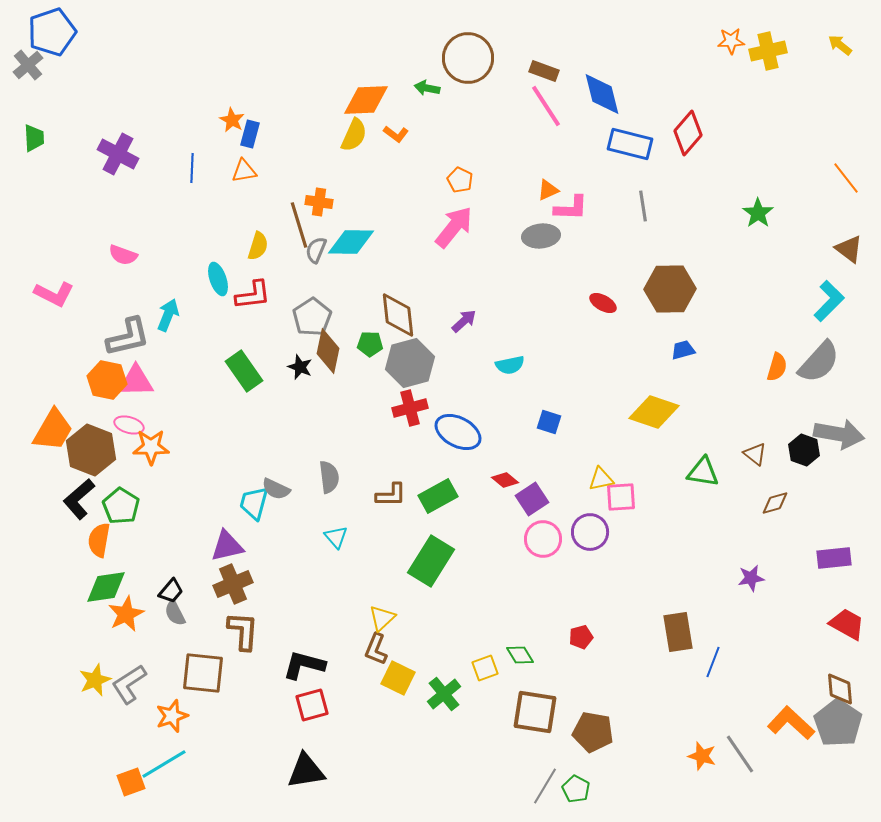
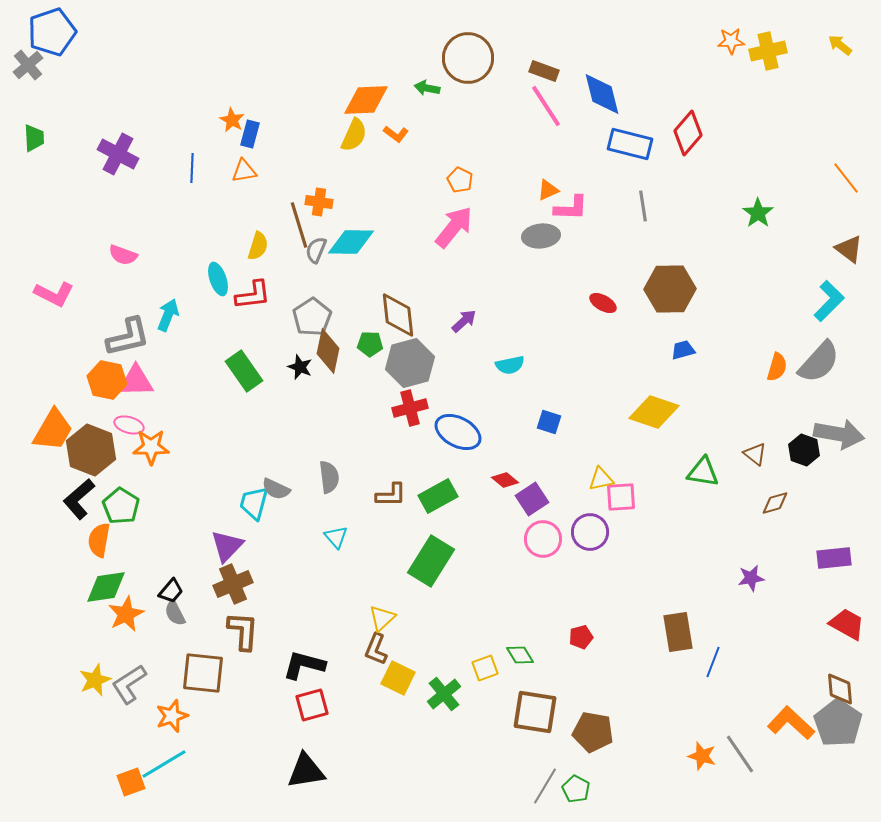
purple triangle at (227, 546): rotated 33 degrees counterclockwise
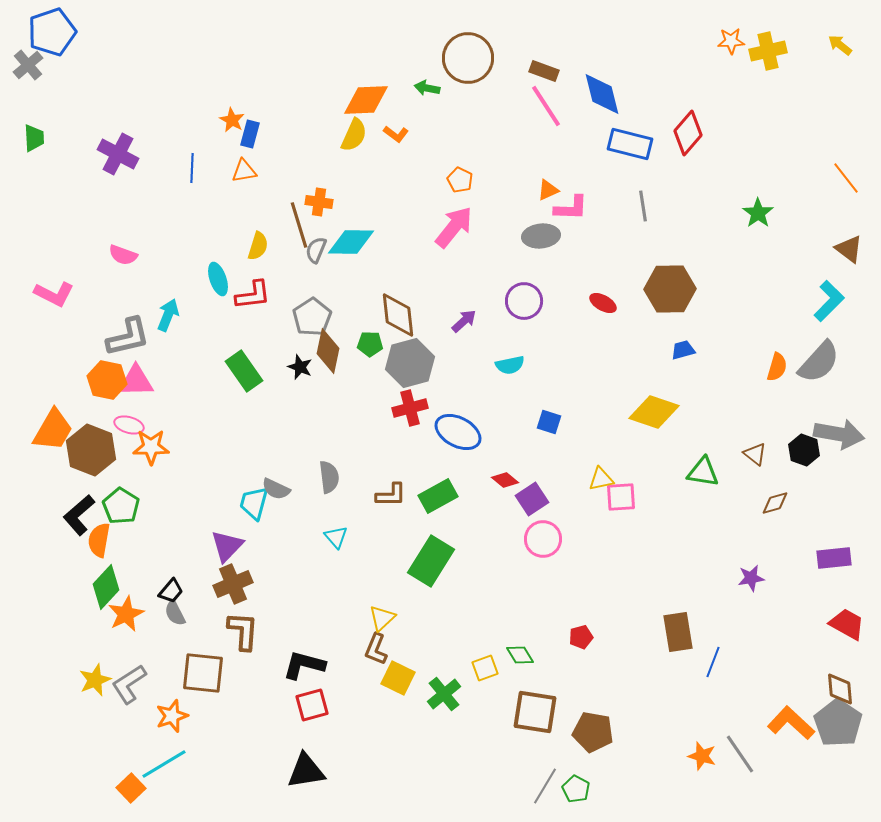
black L-shape at (79, 499): moved 16 px down
purple circle at (590, 532): moved 66 px left, 231 px up
green diamond at (106, 587): rotated 39 degrees counterclockwise
orange square at (131, 782): moved 6 px down; rotated 24 degrees counterclockwise
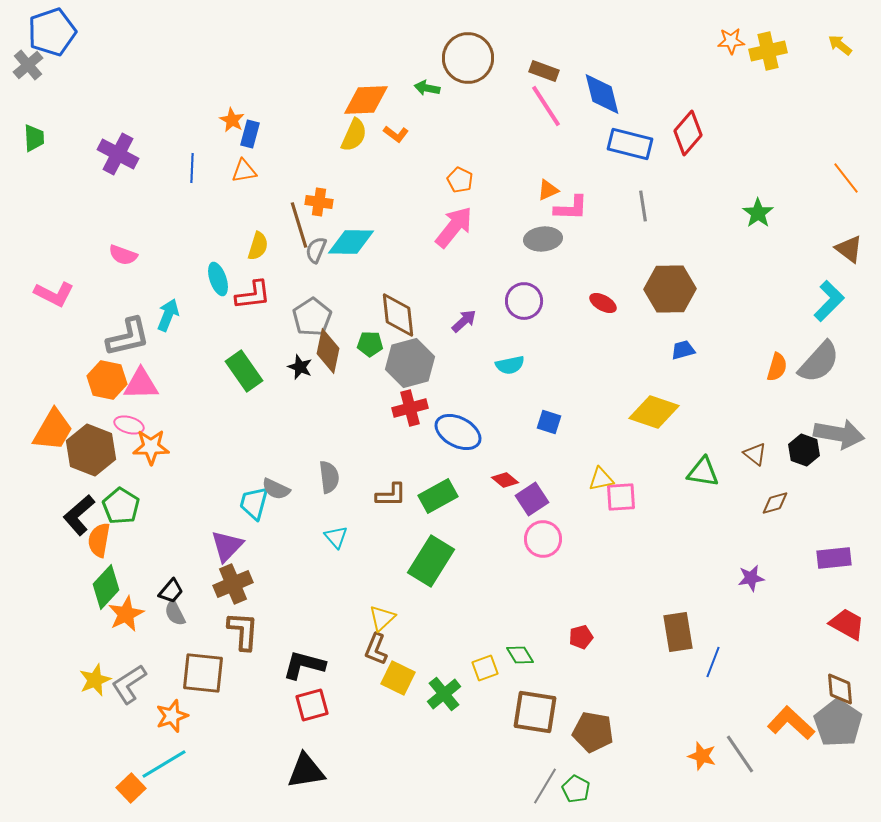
gray ellipse at (541, 236): moved 2 px right, 3 px down
pink triangle at (136, 381): moved 5 px right, 3 px down
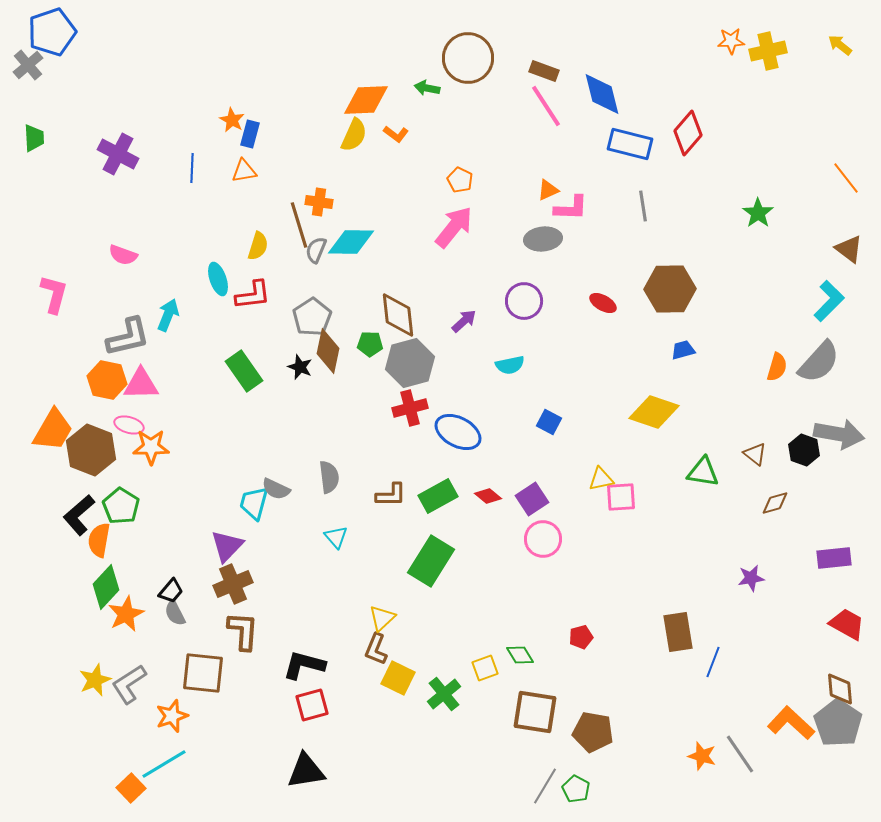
pink L-shape at (54, 294): rotated 102 degrees counterclockwise
blue square at (549, 422): rotated 10 degrees clockwise
red diamond at (505, 480): moved 17 px left, 16 px down
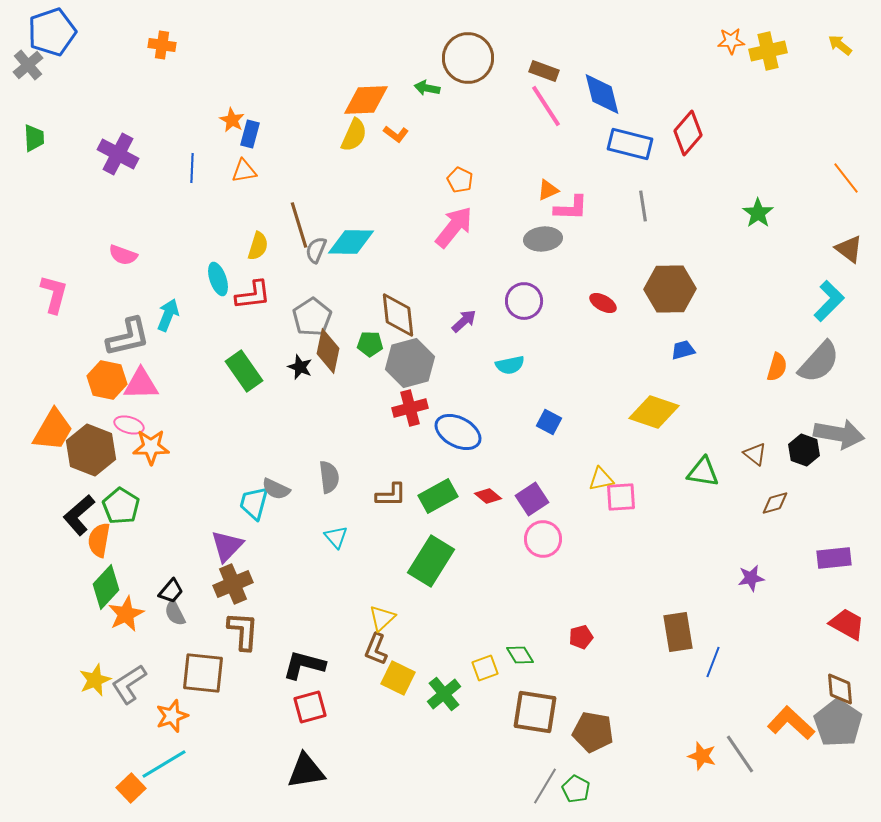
orange cross at (319, 202): moved 157 px left, 157 px up
red square at (312, 705): moved 2 px left, 2 px down
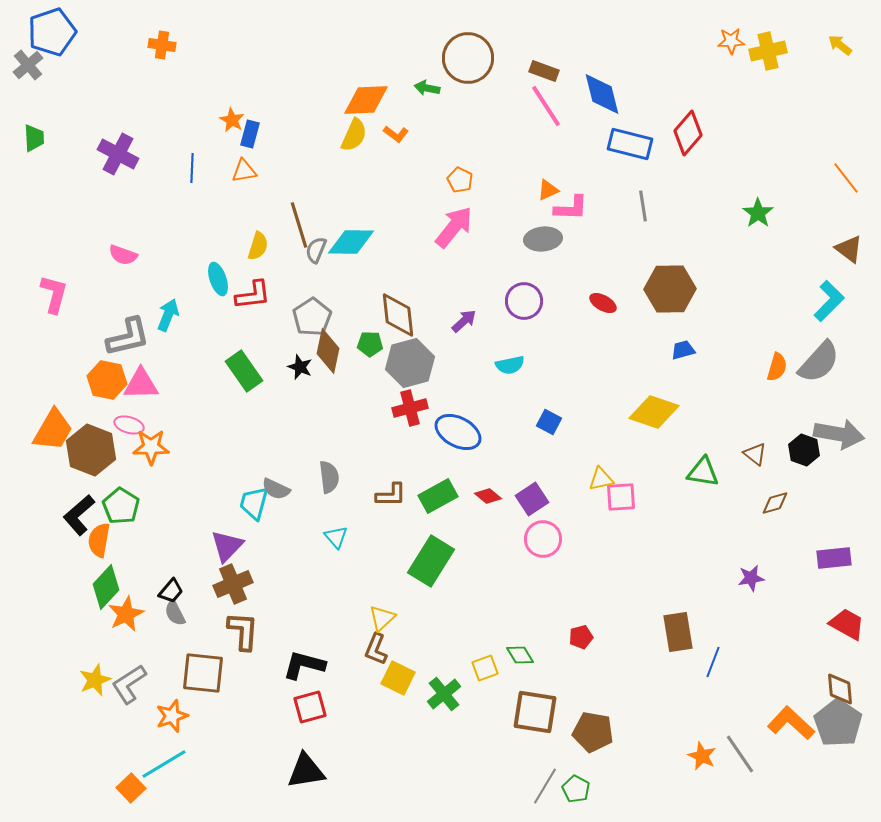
orange star at (702, 756): rotated 8 degrees clockwise
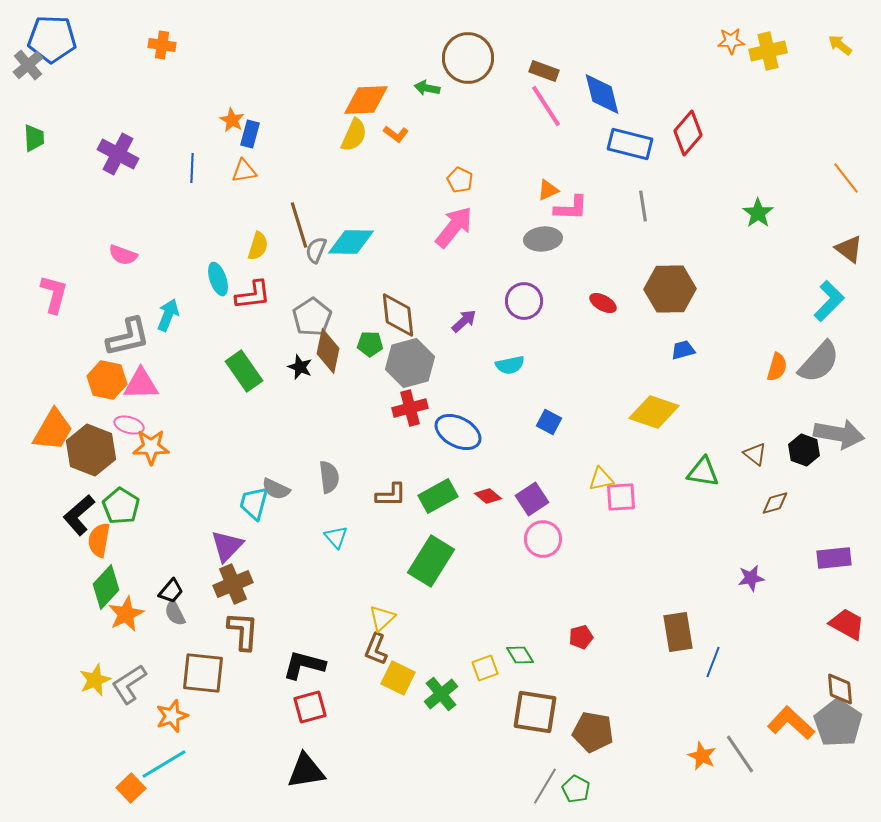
blue pentagon at (52, 32): moved 7 px down; rotated 21 degrees clockwise
green cross at (444, 694): moved 3 px left
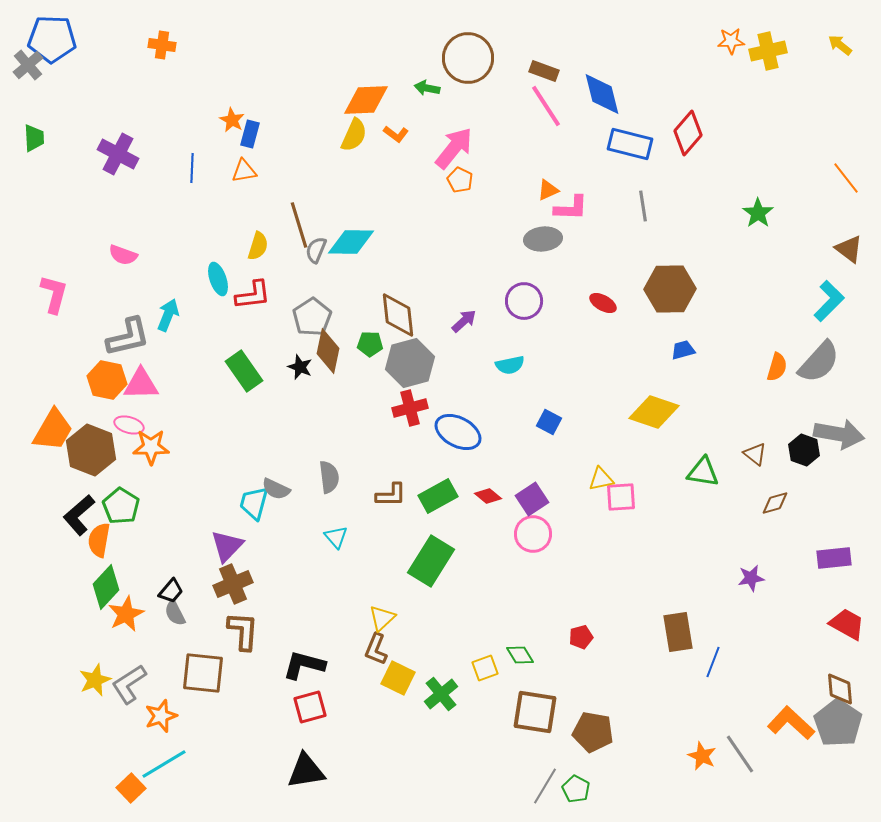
pink arrow at (454, 227): moved 79 px up
pink circle at (543, 539): moved 10 px left, 5 px up
orange star at (172, 716): moved 11 px left
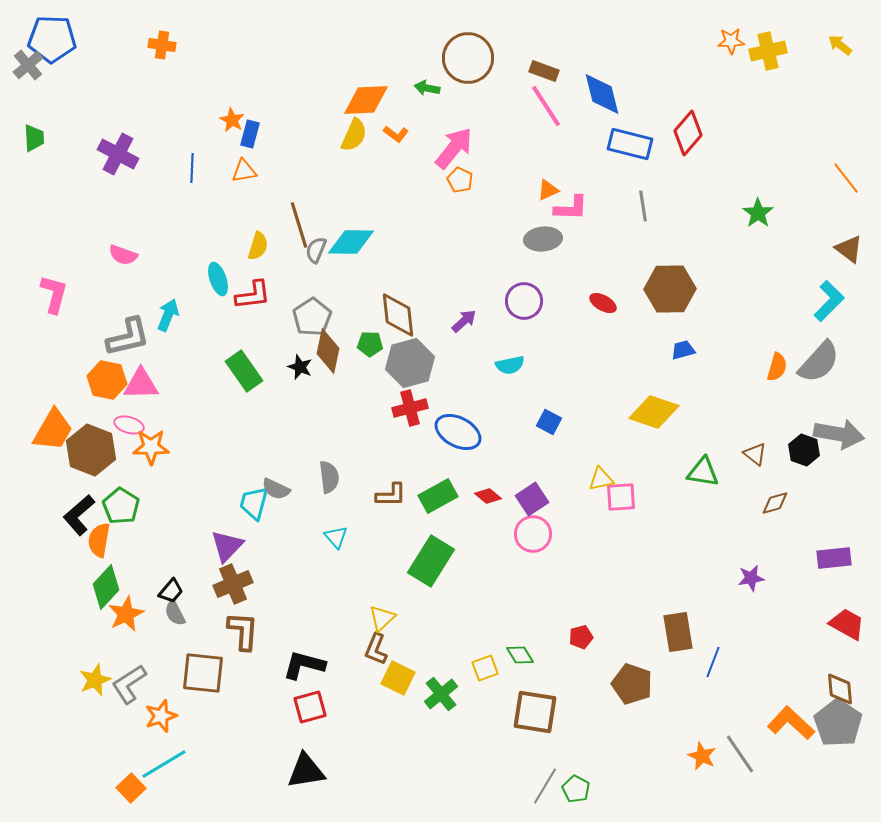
brown pentagon at (593, 732): moved 39 px right, 48 px up; rotated 9 degrees clockwise
